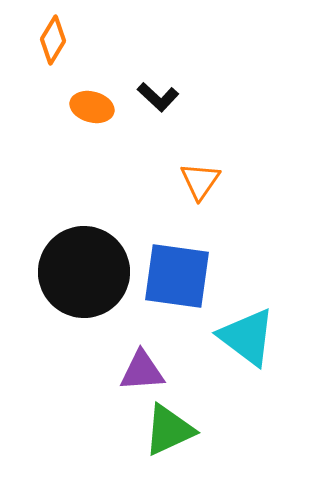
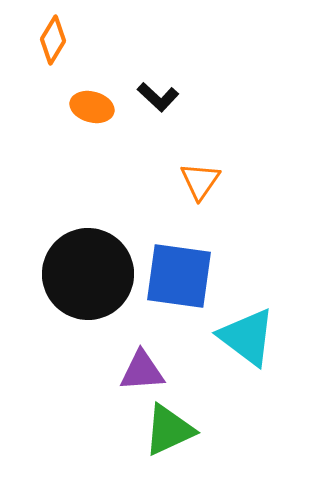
black circle: moved 4 px right, 2 px down
blue square: moved 2 px right
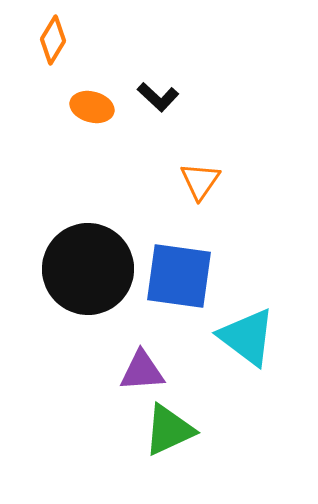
black circle: moved 5 px up
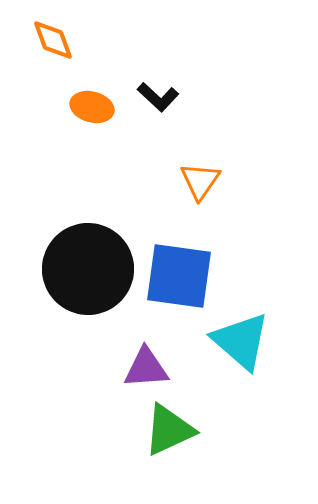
orange diamond: rotated 51 degrees counterclockwise
cyan triangle: moved 6 px left, 4 px down; rotated 4 degrees clockwise
purple triangle: moved 4 px right, 3 px up
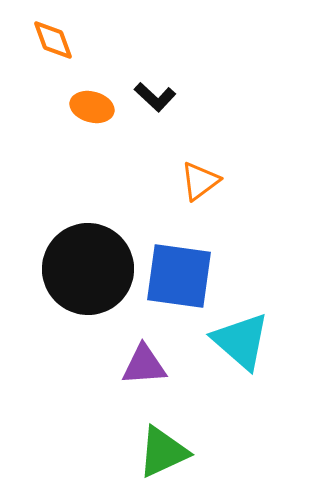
black L-shape: moved 3 px left
orange triangle: rotated 18 degrees clockwise
purple triangle: moved 2 px left, 3 px up
green triangle: moved 6 px left, 22 px down
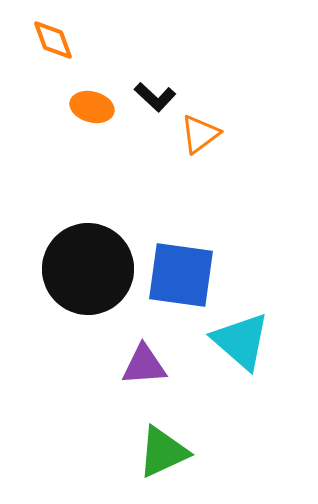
orange triangle: moved 47 px up
blue square: moved 2 px right, 1 px up
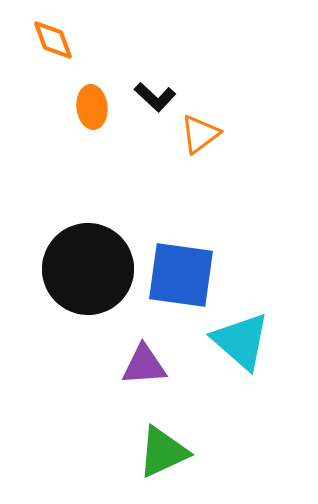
orange ellipse: rotated 69 degrees clockwise
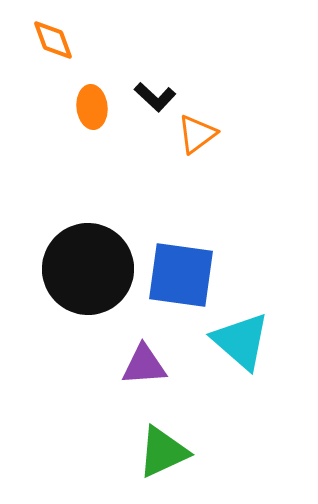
orange triangle: moved 3 px left
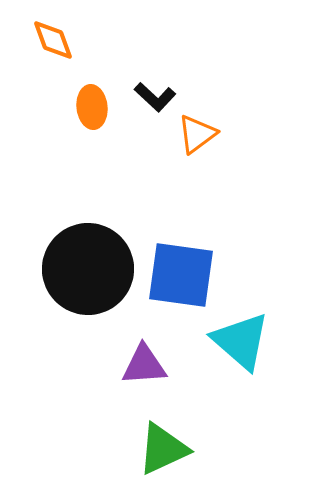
green triangle: moved 3 px up
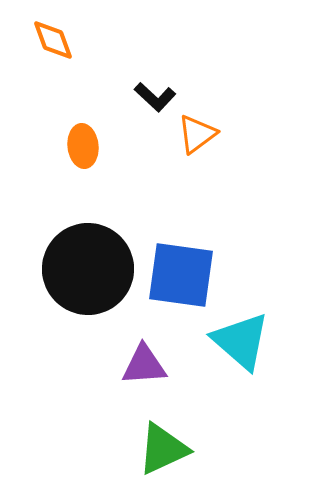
orange ellipse: moved 9 px left, 39 px down
